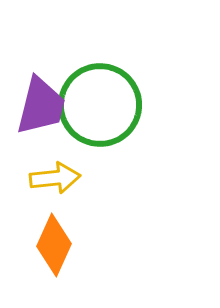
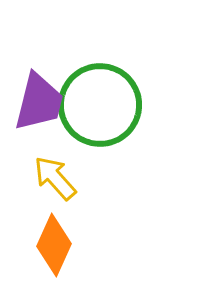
purple trapezoid: moved 2 px left, 4 px up
yellow arrow: rotated 126 degrees counterclockwise
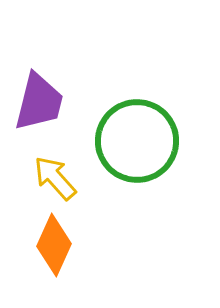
green circle: moved 37 px right, 36 px down
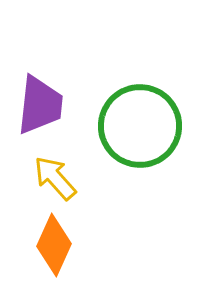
purple trapezoid: moved 1 px right, 3 px down; rotated 8 degrees counterclockwise
green circle: moved 3 px right, 15 px up
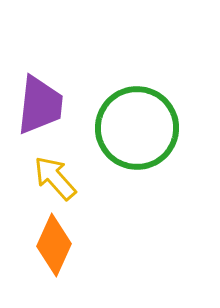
green circle: moved 3 px left, 2 px down
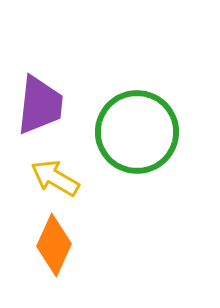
green circle: moved 4 px down
yellow arrow: rotated 18 degrees counterclockwise
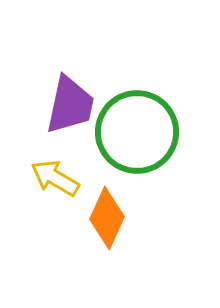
purple trapezoid: moved 30 px right; rotated 6 degrees clockwise
orange diamond: moved 53 px right, 27 px up
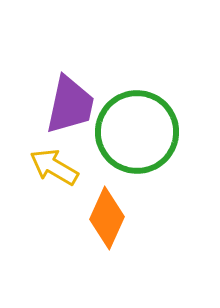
yellow arrow: moved 1 px left, 11 px up
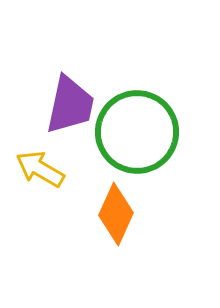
yellow arrow: moved 14 px left, 2 px down
orange diamond: moved 9 px right, 4 px up
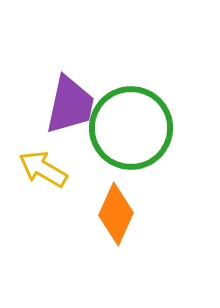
green circle: moved 6 px left, 4 px up
yellow arrow: moved 3 px right
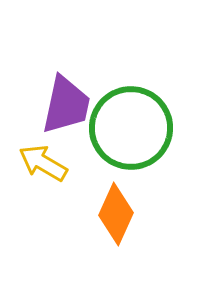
purple trapezoid: moved 4 px left
yellow arrow: moved 6 px up
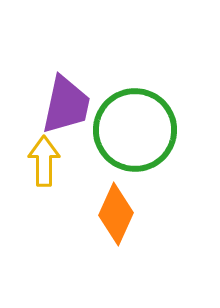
green circle: moved 4 px right, 2 px down
yellow arrow: moved 1 px right, 2 px up; rotated 60 degrees clockwise
